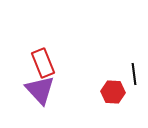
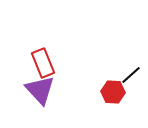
black line: moved 3 px left, 1 px down; rotated 55 degrees clockwise
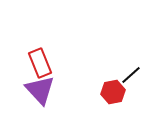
red rectangle: moved 3 px left
red hexagon: rotated 15 degrees counterclockwise
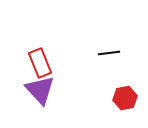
black line: moved 22 px left, 22 px up; rotated 35 degrees clockwise
red hexagon: moved 12 px right, 6 px down
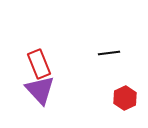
red rectangle: moved 1 px left, 1 px down
red hexagon: rotated 15 degrees counterclockwise
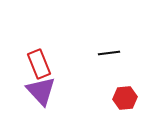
purple triangle: moved 1 px right, 1 px down
red hexagon: rotated 20 degrees clockwise
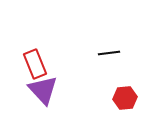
red rectangle: moved 4 px left
purple triangle: moved 2 px right, 1 px up
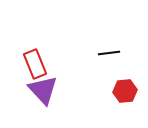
red hexagon: moved 7 px up
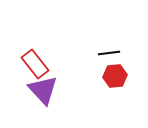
red rectangle: rotated 16 degrees counterclockwise
red hexagon: moved 10 px left, 15 px up
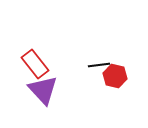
black line: moved 10 px left, 12 px down
red hexagon: rotated 20 degrees clockwise
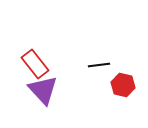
red hexagon: moved 8 px right, 9 px down
